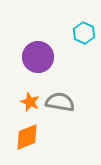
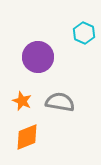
orange star: moved 8 px left, 1 px up
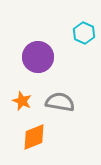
orange diamond: moved 7 px right
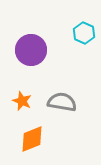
purple circle: moved 7 px left, 7 px up
gray semicircle: moved 2 px right
orange diamond: moved 2 px left, 2 px down
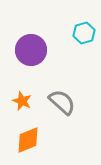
cyan hexagon: rotated 20 degrees clockwise
gray semicircle: rotated 32 degrees clockwise
orange diamond: moved 4 px left, 1 px down
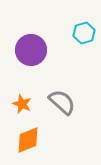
orange star: moved 3 px down
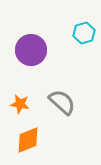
orange star: moved 2 px left; rotated 12 degrees counterclockwise
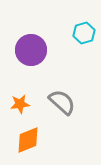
orange star: rotated 18 degrees counterclockwise
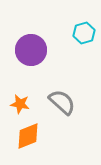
orange star: rotated 18 degrees clockwise
orange diamond: moved 4 px up
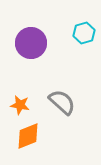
purple circle: moved 7 px up
orange star: moved 1 px down
